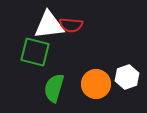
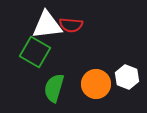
white triangle: moved 2 px left
green square: rotated 16 degrees clockwise
white hexagon: rotated 20 degrees counterclockwise
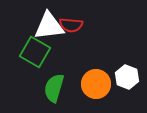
white triangle: moved 2 px right, 1 px down
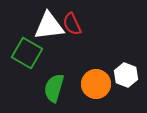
red semicircle: moved 1 px right, 1 px up; rotated 60 degrees clockwise
green square: moved 8 px left, 1 px down
white hexagon: moved 1 px left, 2 px up
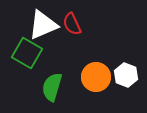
white triangle: moved 6 px left, 1 px up; rotated 16 degrees counterclockwise
orange circle: moved 7 px up
green semicircle: moved 2 px left, 1 px up
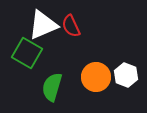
red semicircle: moved 1 px left, 2 px down
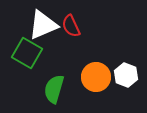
green semicircle: moved 2 px right, 2 px down
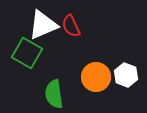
green semicircle: moved 5 px down; rotated 24 degrees counterclockwise
